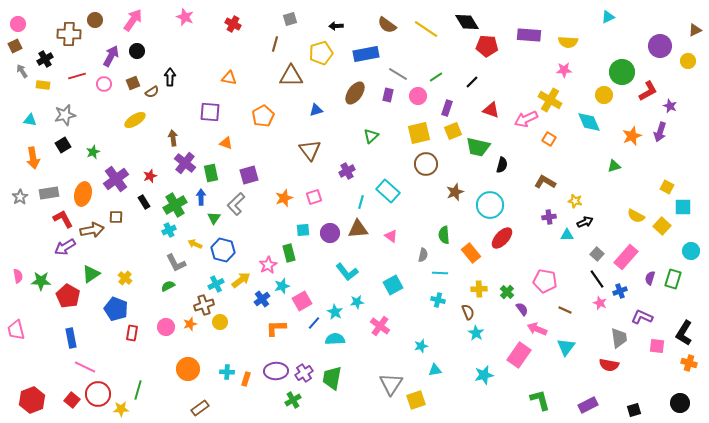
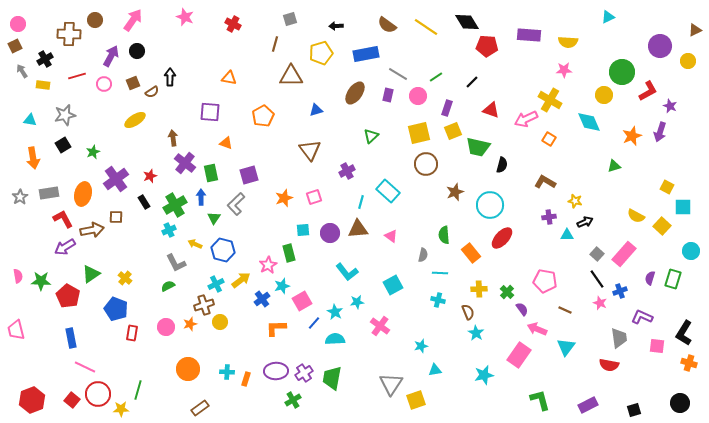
yellow line at (426, 29): moved 2 px up
pink rectangle at (626, 257): moved 2 px left, 3 px up
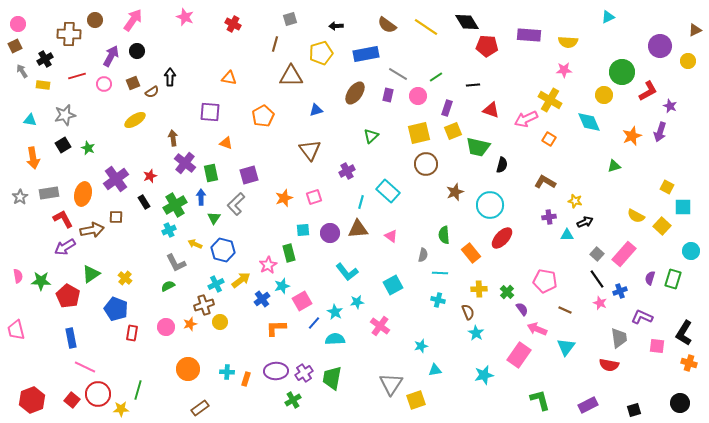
black line at (472, 82): moved 1 px right, 3 px down; rotated 40 degrees clockwise
green star at (93, 152): moved 5 px left, 4 px up; rotated 24 degrees counterclockwise
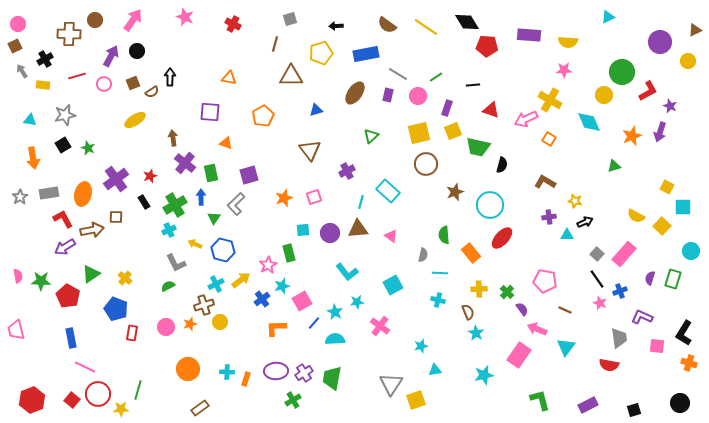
purple circle at (660, 46): moved 4 px up
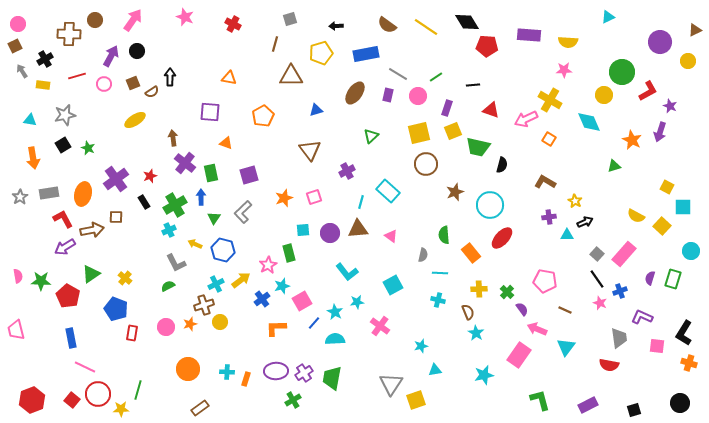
orange star at (632, 136): moved 4 px down; rotated 24 degrees counterclockwise
yellow star at (575, 201): rotated 16 degrees clockwise
gray L-shape at (236, 204): moved 7 px right, 8 px down
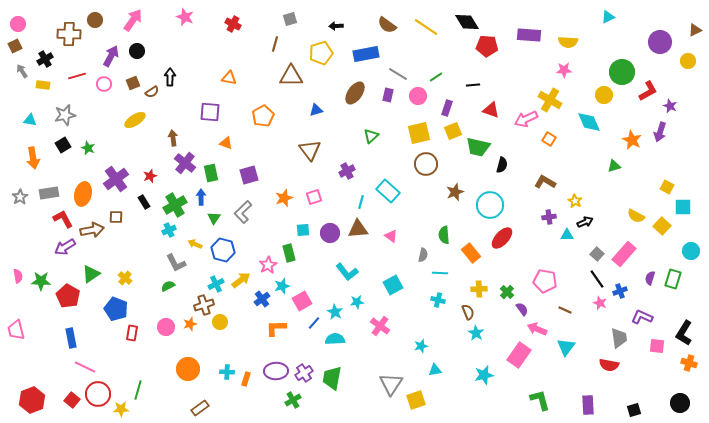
purple rectangle at (588, 405): rotated 66 degrees counterclockwise
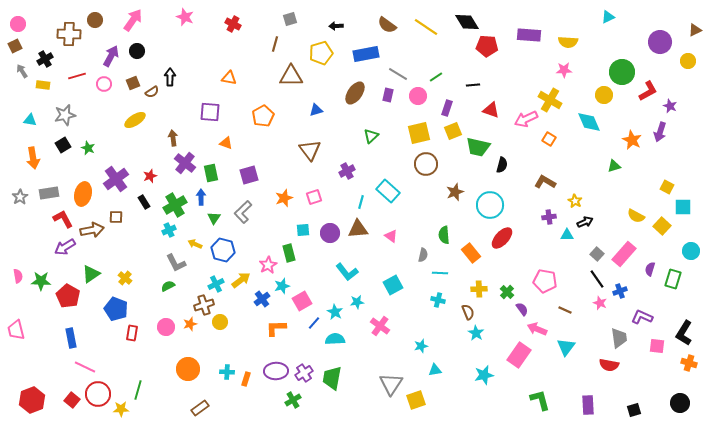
purple semicircle at (650, 278): moved 9 px up
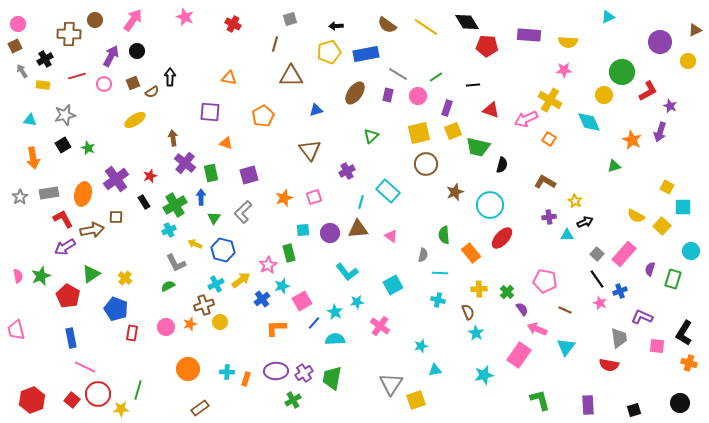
yellow pentagon at (321, 53): moved 8 px right, 1 px up
green star at (41, 281): moved 5 px up; rotated 24 degrees counterclockwise
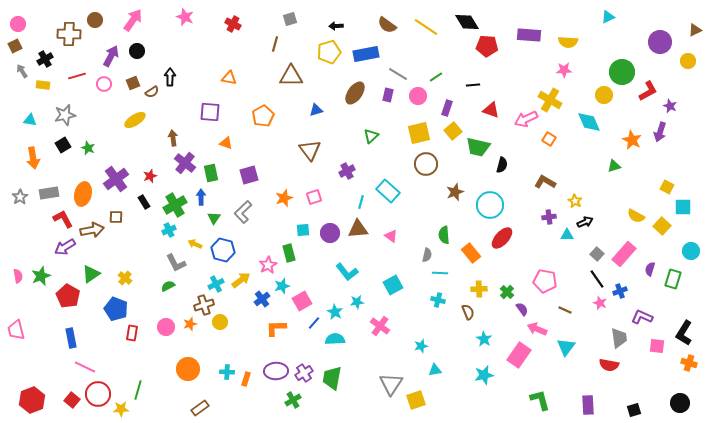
yellow square at (453, 131): rotated 18 degrees counterclockwise
gray semicircle at (423, 255): moved 4 px right
cyan star at (476, 333): moved 8 px right, 6 px down
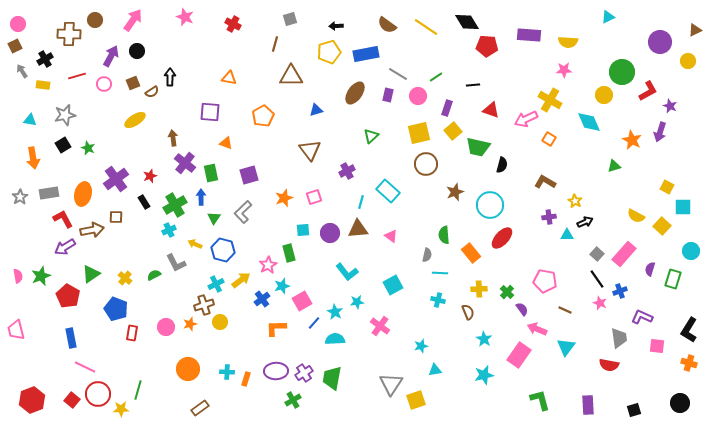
green semicircle at (168, 286): moved 14 px left, 11 px up
black L-shape at (684, 333): moved 5 px right, 3 px up
